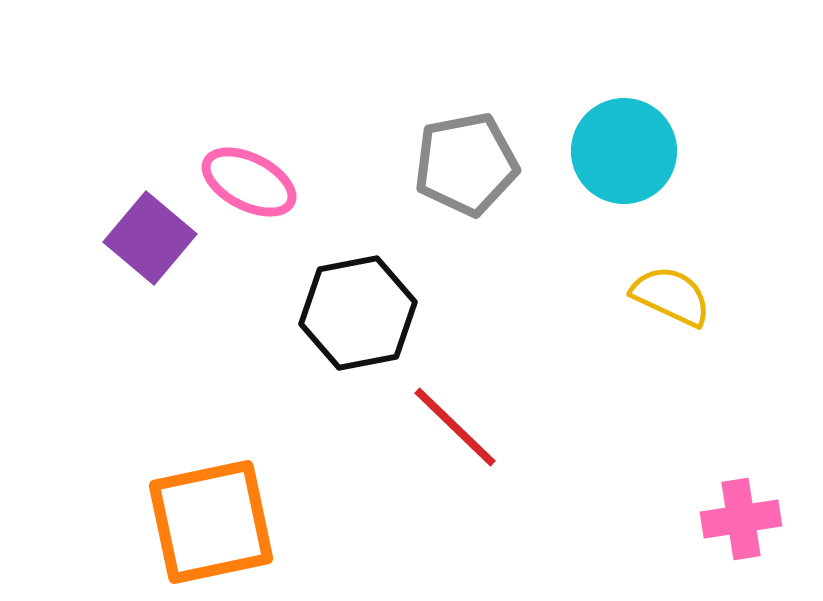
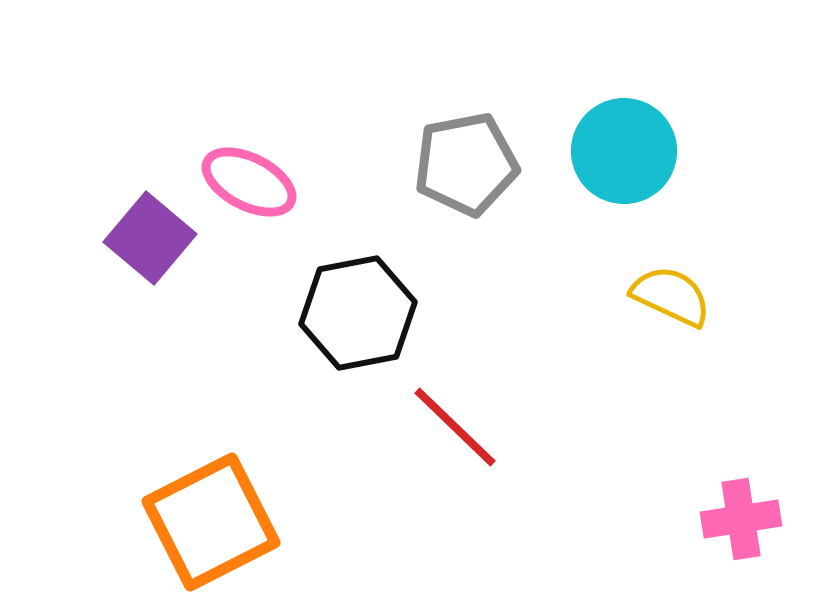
orange square: rotated 15 degrees counterclockwise
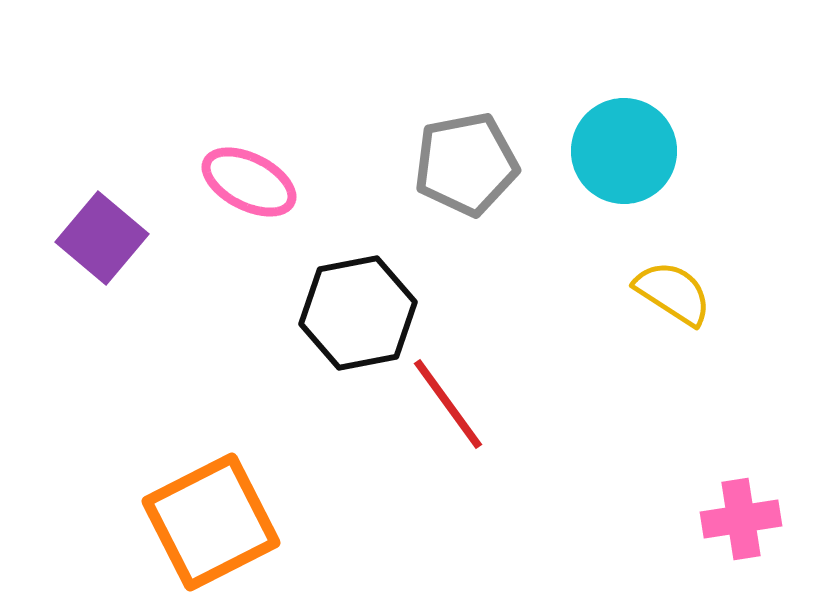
purple square: moved 48 px left
yellow semicircle: moved 2 px right, 3 px up; rotated 8 degrees clockwise
red line: moved 7 px left, 23 px up; rotated 10 degrees clockwise
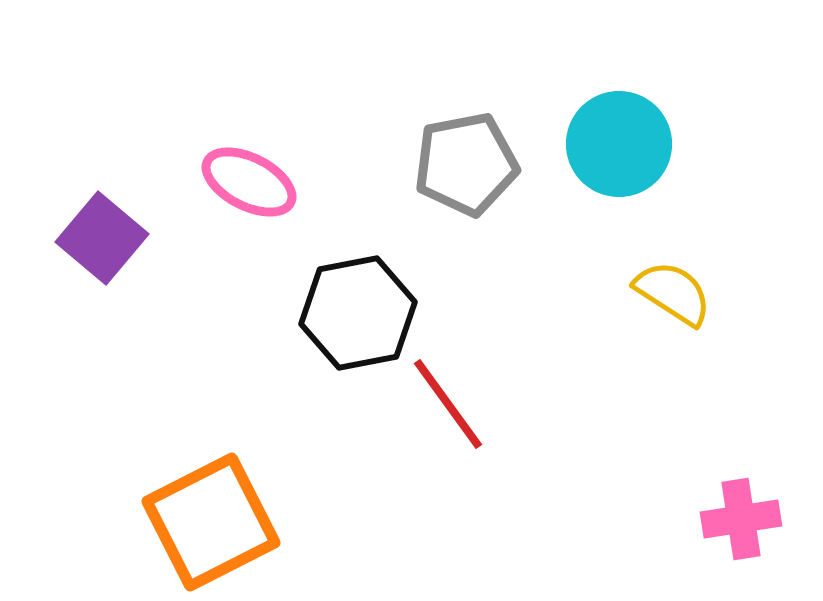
cyan circle: moved 5 px left, 7 px up
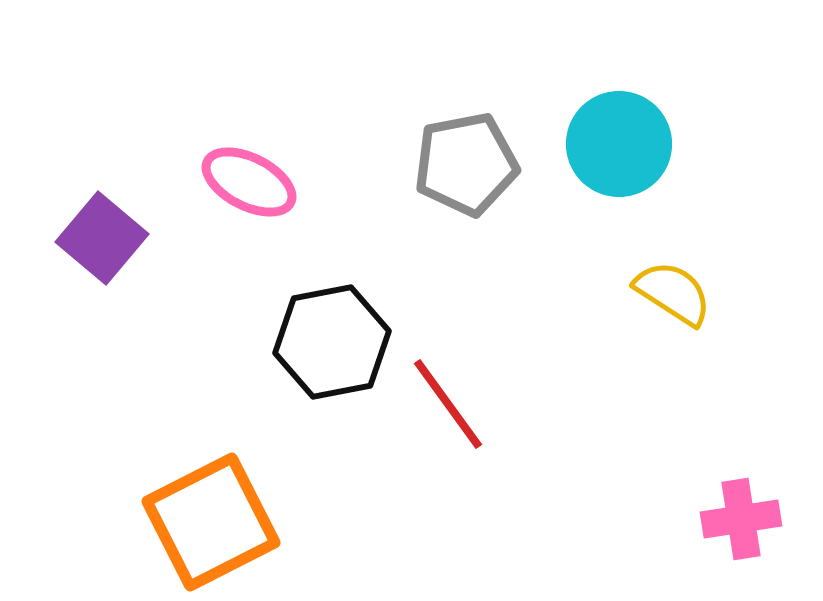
black hexagon: moved 26 px left, 29 px down
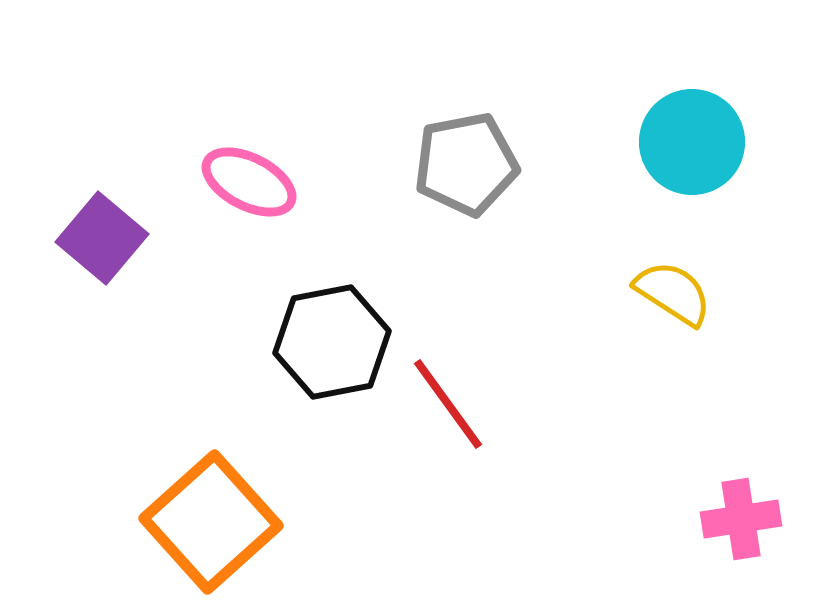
cyan circle: moved 73 px right, 2 px up
orange square: rotated 15 degrees counterclockwise
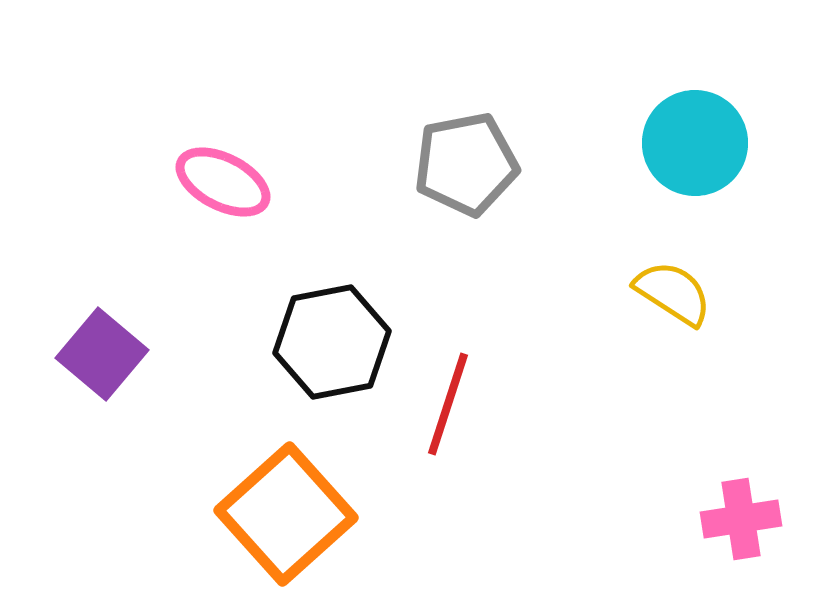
cyan circle: moved 3 px right, 1 px down
pink ellipse: moved 26 px left
purple square: moved 116 px down
red line: rotated 54 degrees clockwise
orange square: moved 75 px right, 8 px up
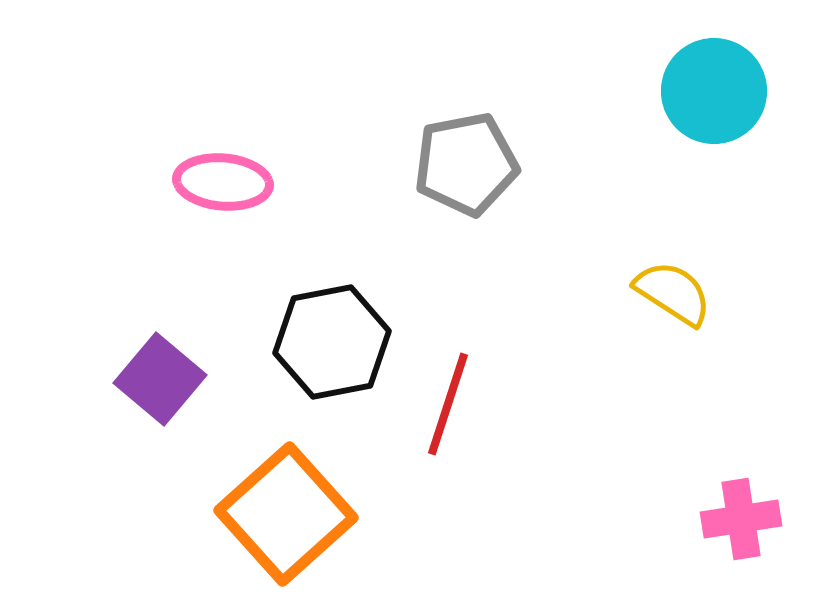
cyan circle: moved 19 px right, 52 px up
pink ellipse: rotated 22 degrees counterclockwise
purple square: moved 58 px right, 25 px down
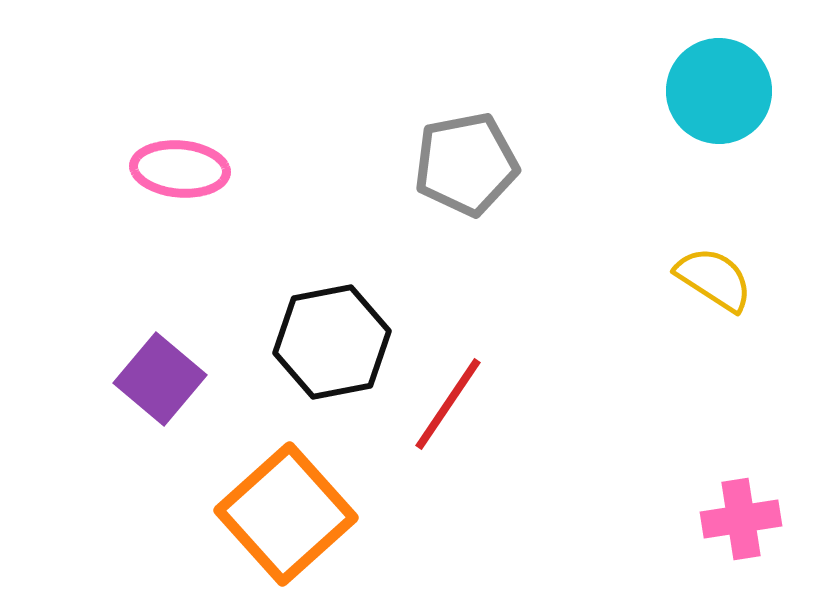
cyan circle: moved 5 px right
pink ellipse: moved 43 px left, 13 px up
yellow semicircle: moved 41 px right, 14 px up
red line: rotated 16 degrees clockwise
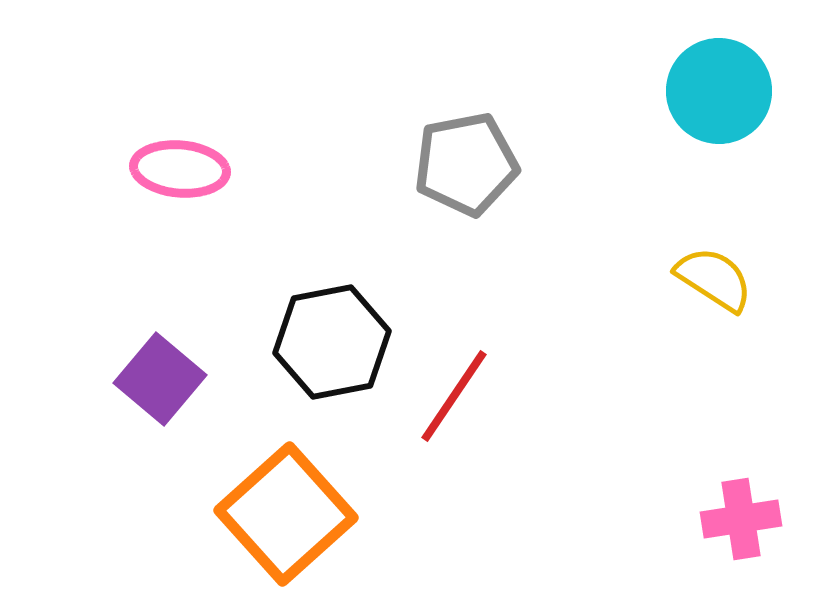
red line: moved 6 px right, 8 px up
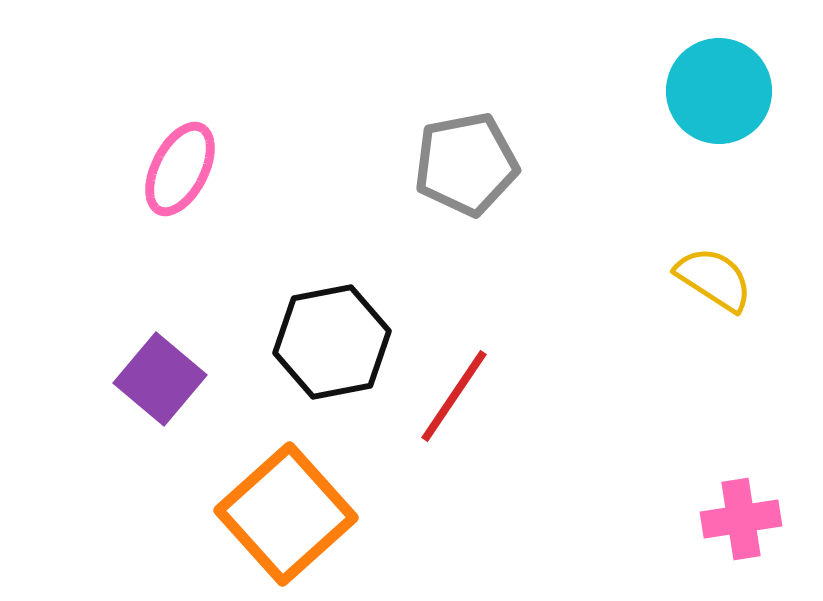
pink ellipse: rotated 68 degrees counterclockwise
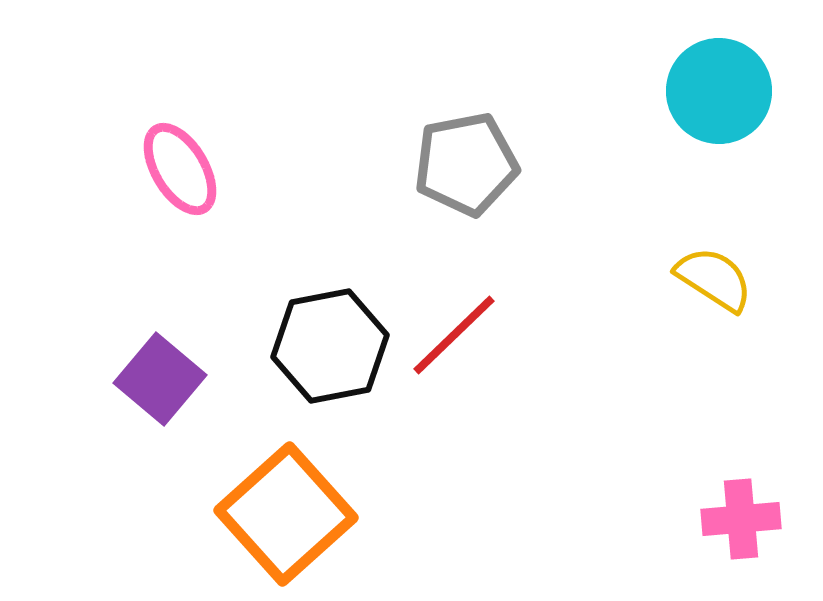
pink ellipse: rotated 58 degrees counterclockwise
black hexagon: moved 2 px left, 4 px down
red line: moved 61 px up; rotated 12 degrees clockwise
pink cross: rotated 4 degrees clockwise
